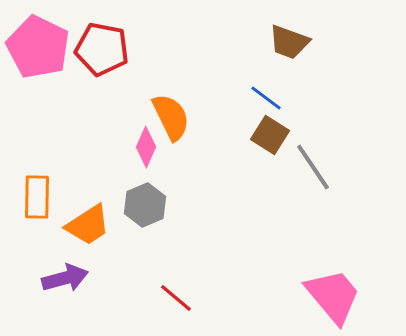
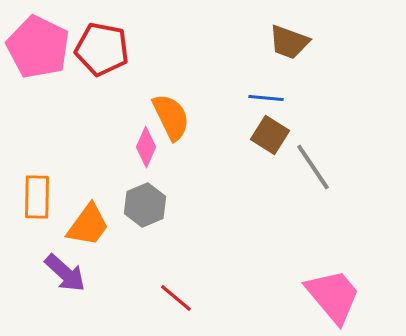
blue line: rotated 32 degrees counterclockwise
orange trapezoid: rotated 21 degrees counterclockwise
purple arrow: moved 5 px up; rotated 57 degrees clockwise
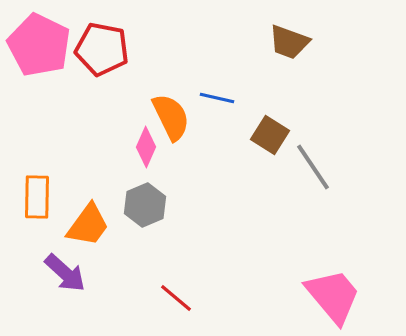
pink pentagon: moved 1 px right, 2 px up
blue line: moved 49 px left; rotated 8 degrees clockwise
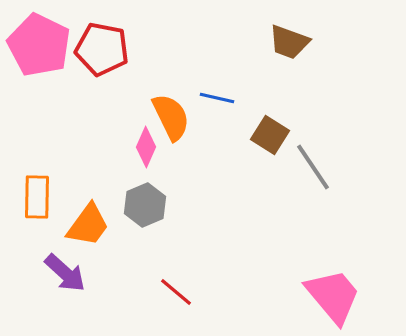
red line: moved 6 px up
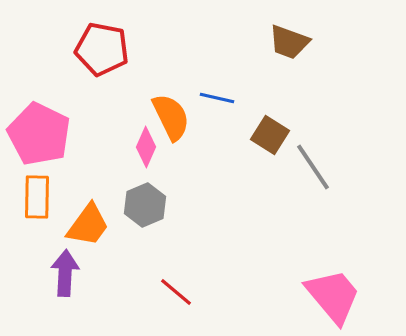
pink pentagon: moved 89 px down
purple arrow: rotated 129 degrees counterclockwise
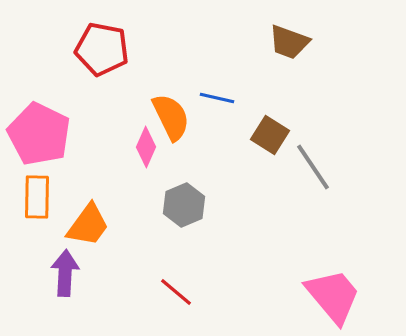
gray hexagon: moved 39 px right
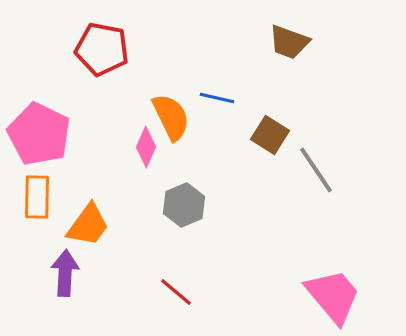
gray line: moved 3 px right, 3 px down
